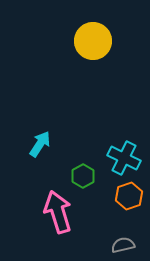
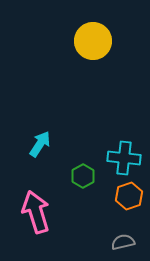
cyan cross: rotated 20 degrees counterclockwise
pink arrow: moved 22 px left
gray semicircle: moved 3 px up
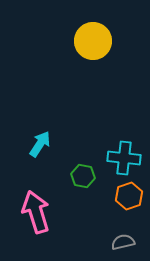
green hexagon: rotated 20 degrees counterclockwise
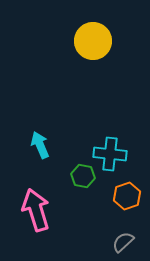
cyan arrow: moved 1 px down; rotated 56 degrees counterclockwise
cyan cross: moved 14 px left, 4 px up
orange hexagon: moved 2 px left
pink arrow: moved 2 px up
gray semicircle: rotated 30 degrees counterclockwise
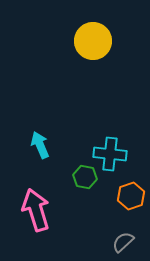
green hexagon: moved 2 px right, 1 px down
orange hexagon: moved 4 px right
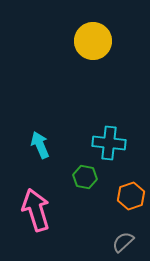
cyan cross: moved 1 px left, 11 px up
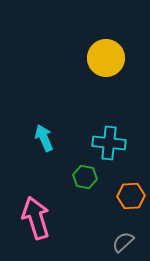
yellow circle: moved 13 px right, 17 px down
cyan arrow: moved 4 px right, 7 px up
orange hexagon: rotated 16 degrees clockwise
pink arrow: moved 8 px down
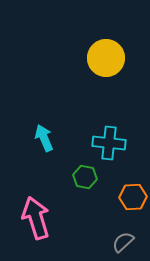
orange hexagon: moved 2 px right, 1 px down
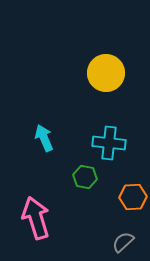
yellow circle: moved 15 px down
